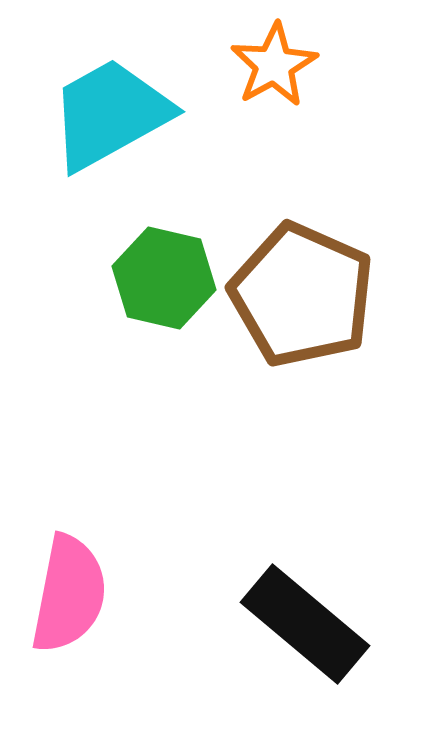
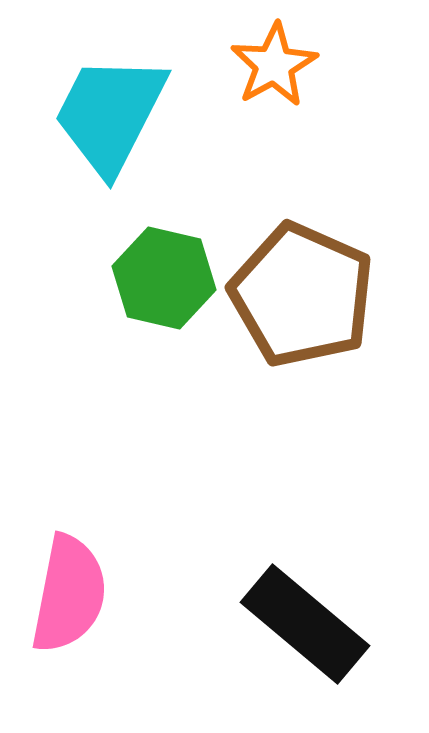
cyan trapezoid: rotated 34 degrees counterclockwise
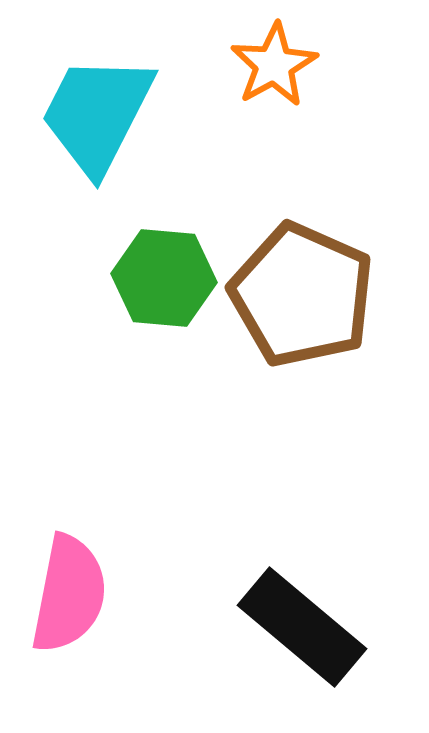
cyan trapezoid: moved 13 px left
green hexagon: rotated 8 degrees counterclockwise
black rectangle: moved 3 px left, 3 px down
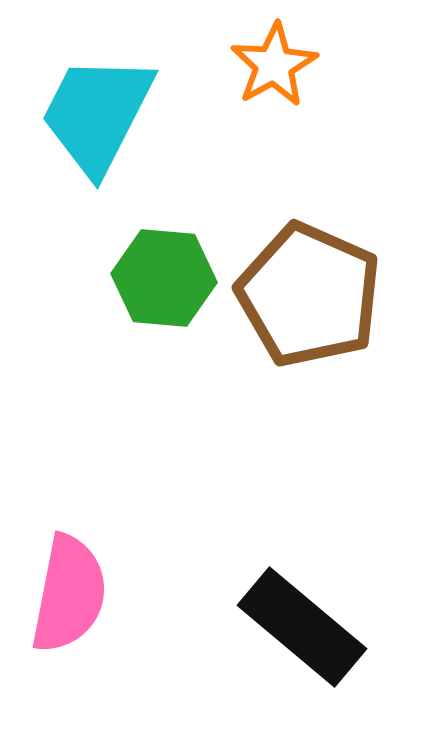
brown pentagon: moved 7 px right
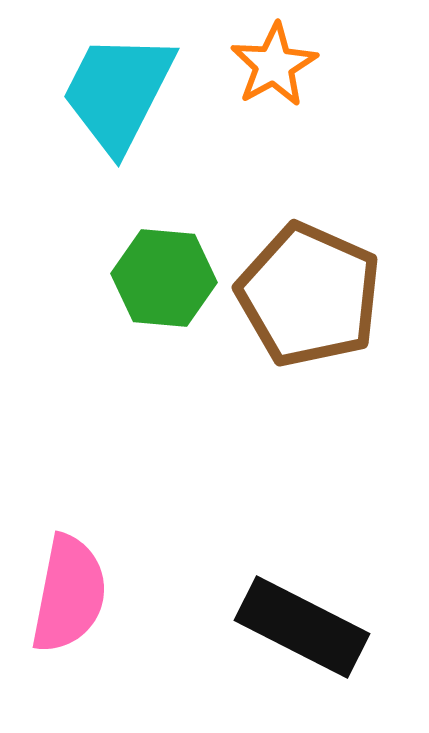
cyan trapezoid: moved 21 px right, 22 px up
black rectangle: rotated 13 degrees counterclockwise
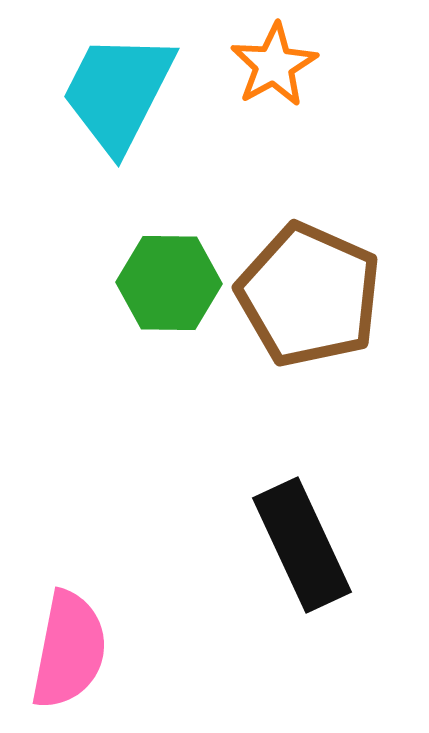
green hexagon: moved 5 px right, 5 px down; rotated 4 degrees counterclockwise
pink semicircle: moved 56 px down
black rectangle: moved 82 px up; rotated 38 degrees clockwise
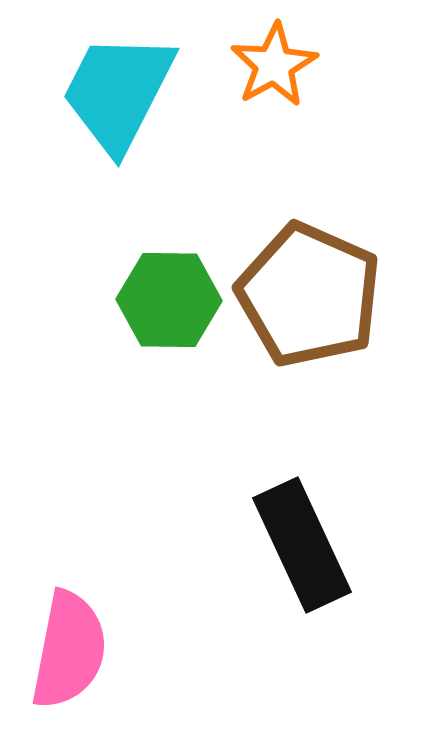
green hexagon: moved 17 px down
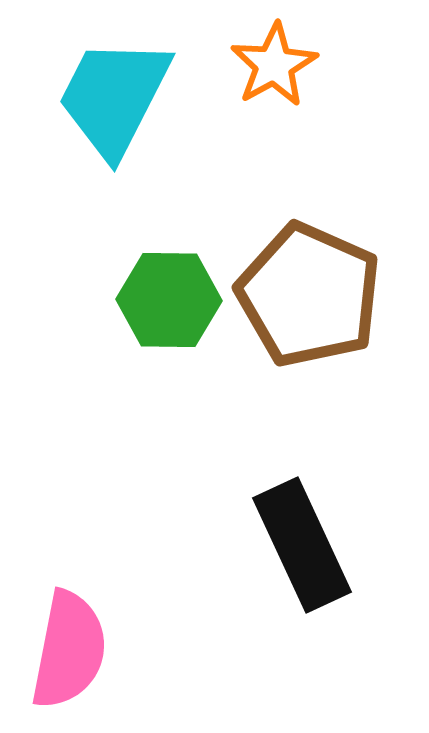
cyan trapezoid: moved 4 px left, 5 px down
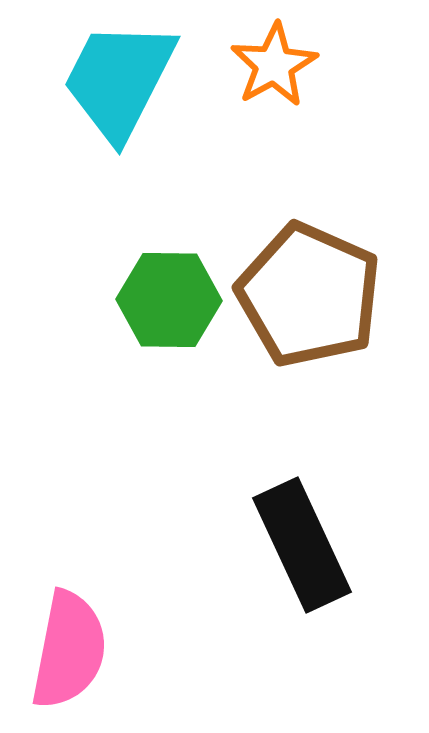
cyan trapezoid: moved 5 px right, 17 px up
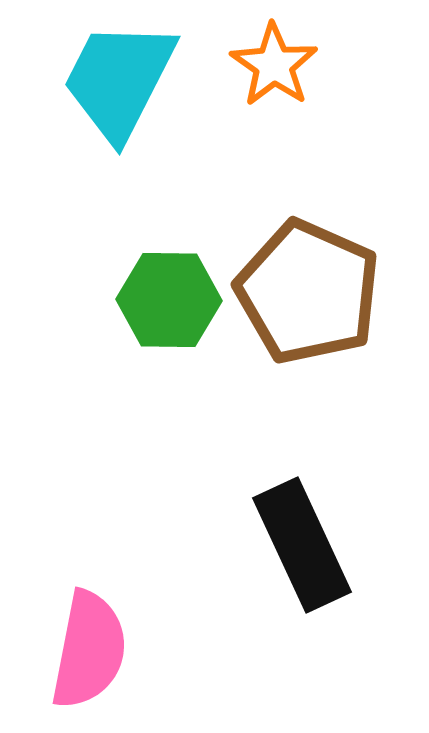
orange star: rotated 8 degrees counterclockwise
brown pentagon: moved 1 px left, 3 px up
pink semicircle: moved 20 px right
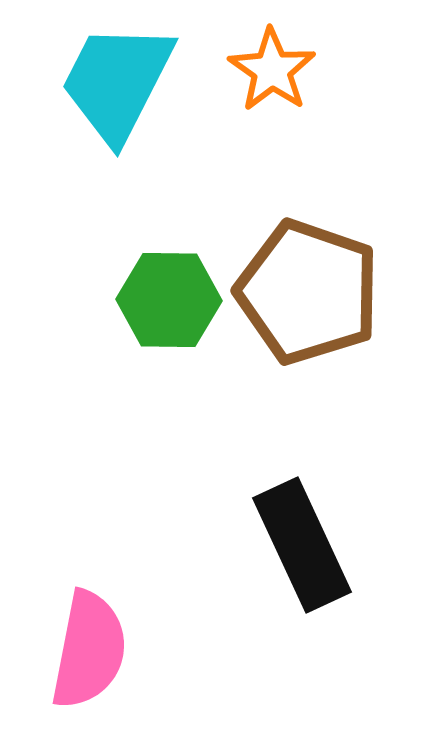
orange star: moved 2 px left, 5 px down
cyan trapezoid: moved 2 px left, 2 px down
brown pentagon: rotated 5 degrees counterclockwise
